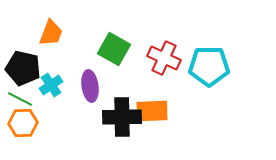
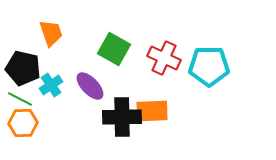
orange trapezoid: rotated 40 degrees counterclockwise
purple ellipse: rotated 36 degrees counterclockwise
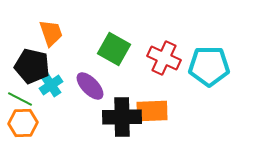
black pentagon: moved 9 px right, 2 px up
